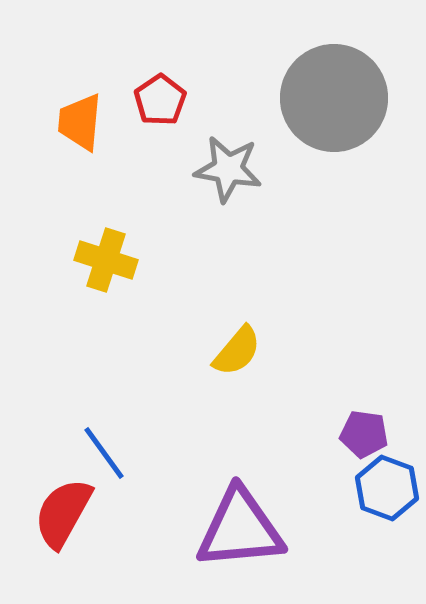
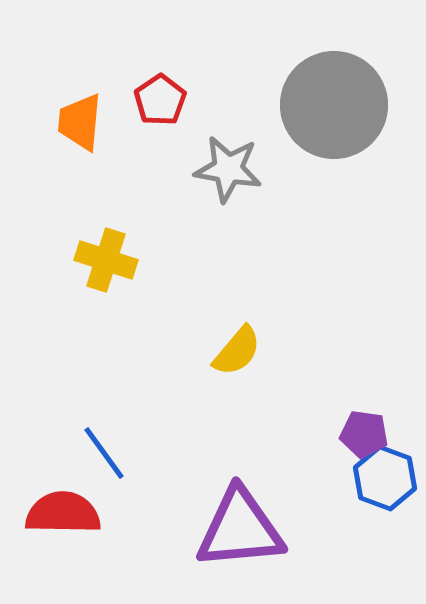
gray circle: moved 7 px down
blue hexagon: moved 2 px left, 10 px up
red semicircle: rotated 62 degrees clockwise
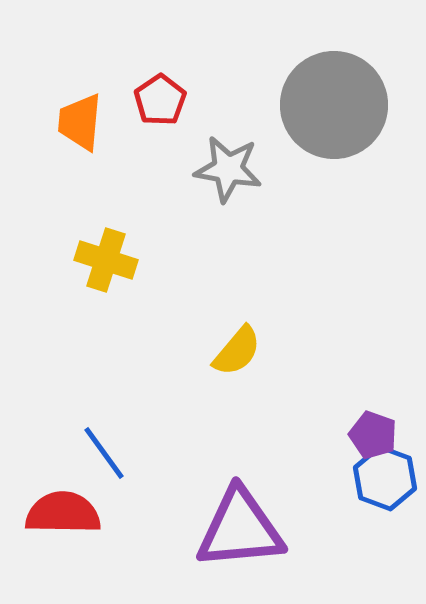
purple pentagon: moved 9 px right, 1 px down; rotated 12 degrees clockwise
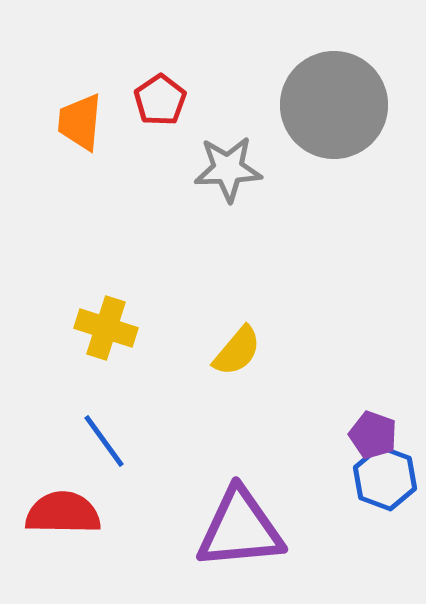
gray star: rotated 12 degrees counterclockwise
yellow cross: moved 68 px down
blue line: moved 12 px up
